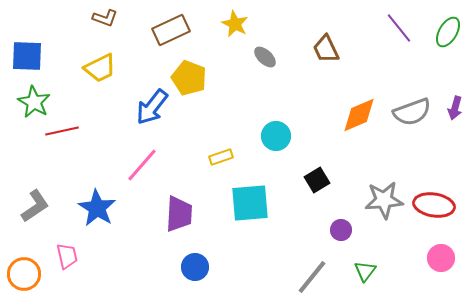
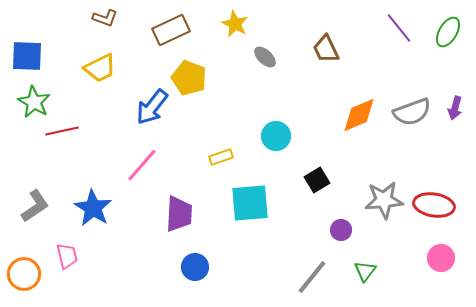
blue star: moved 4 px left
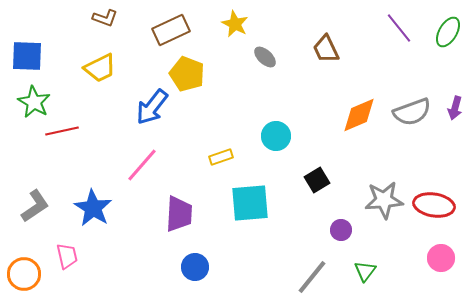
yellow pentagon: moved 2 px left, 4 px up
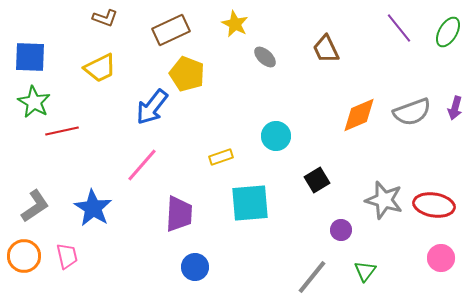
blue square: moved 3 px right, 1 px down
gray star: rotated 21 degrees clockwise
orange circle: moved 18 px up
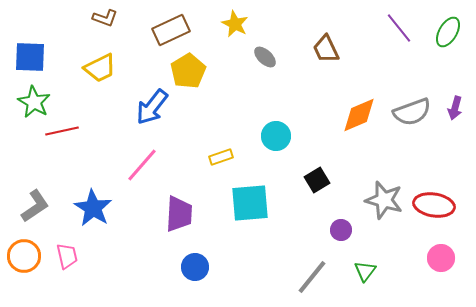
yellow pentagon: moved 1 px right, 3 px up; rotated 20 degrees clockwise
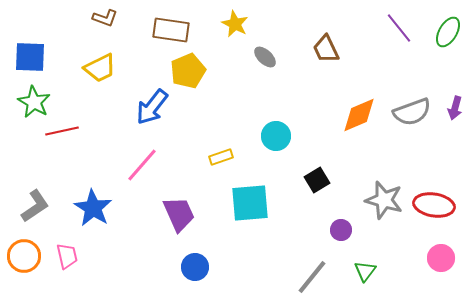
brown rectangle: rotated 33 degrees clockwise
yellow pentagon: rotated 8 degrees clockwise
purple trapezoid: rotated 27 degrees counterclockwise
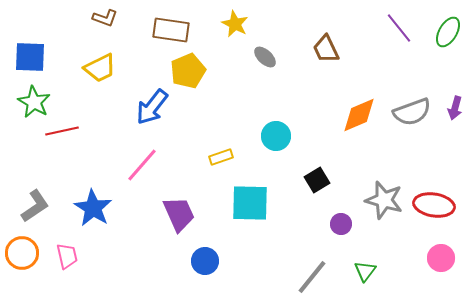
cyan square: rotated 6 degrees clockwise
purple circle: moved 6 px up
orange circle: moved 2 px left, 3 px up
blue circle: moved 10 px right, 6 px up
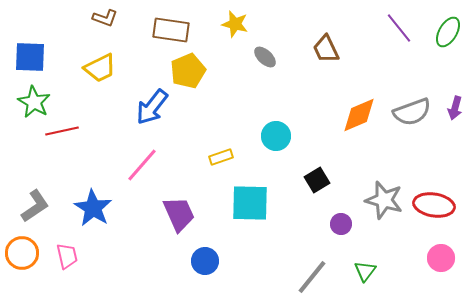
yellow star: rotated 12 degrees counterclockwise
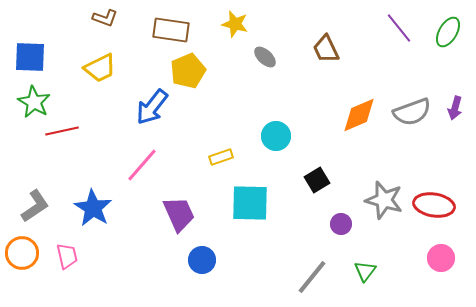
blue circle: moved 3 px left, 1 px up
